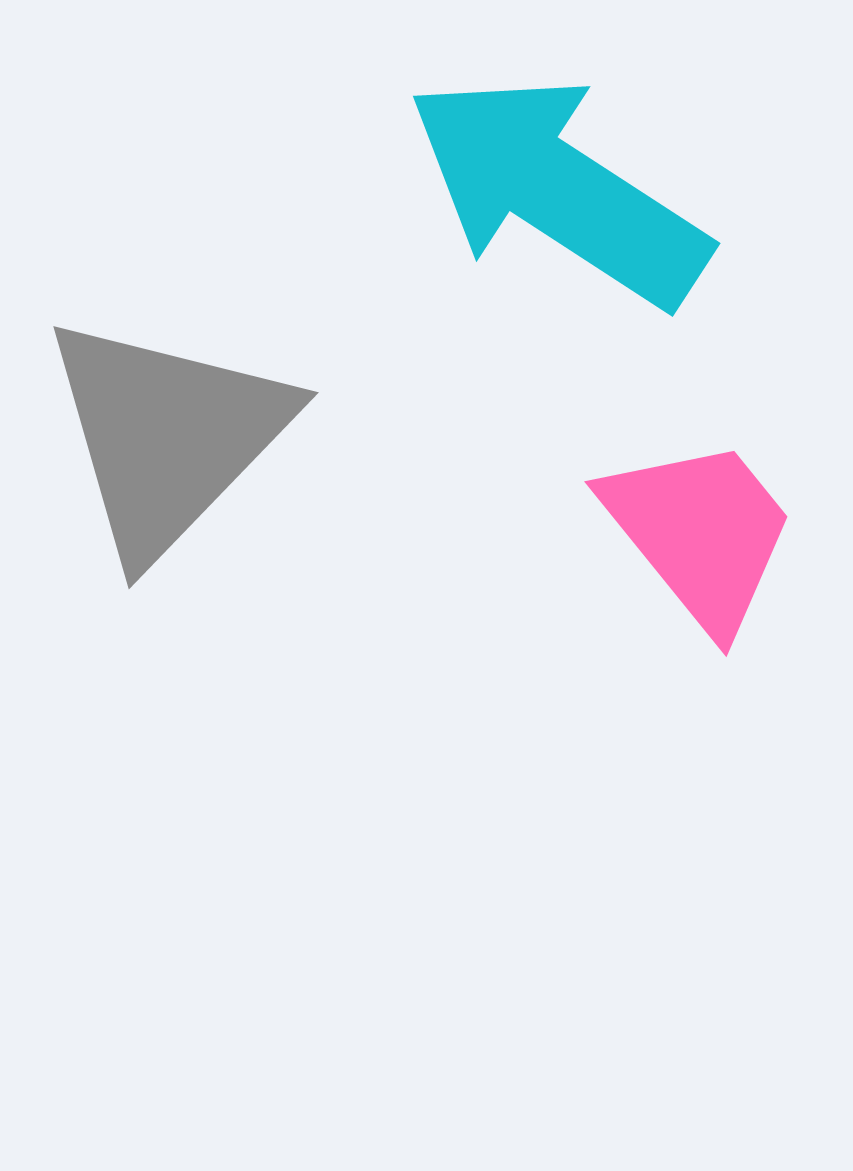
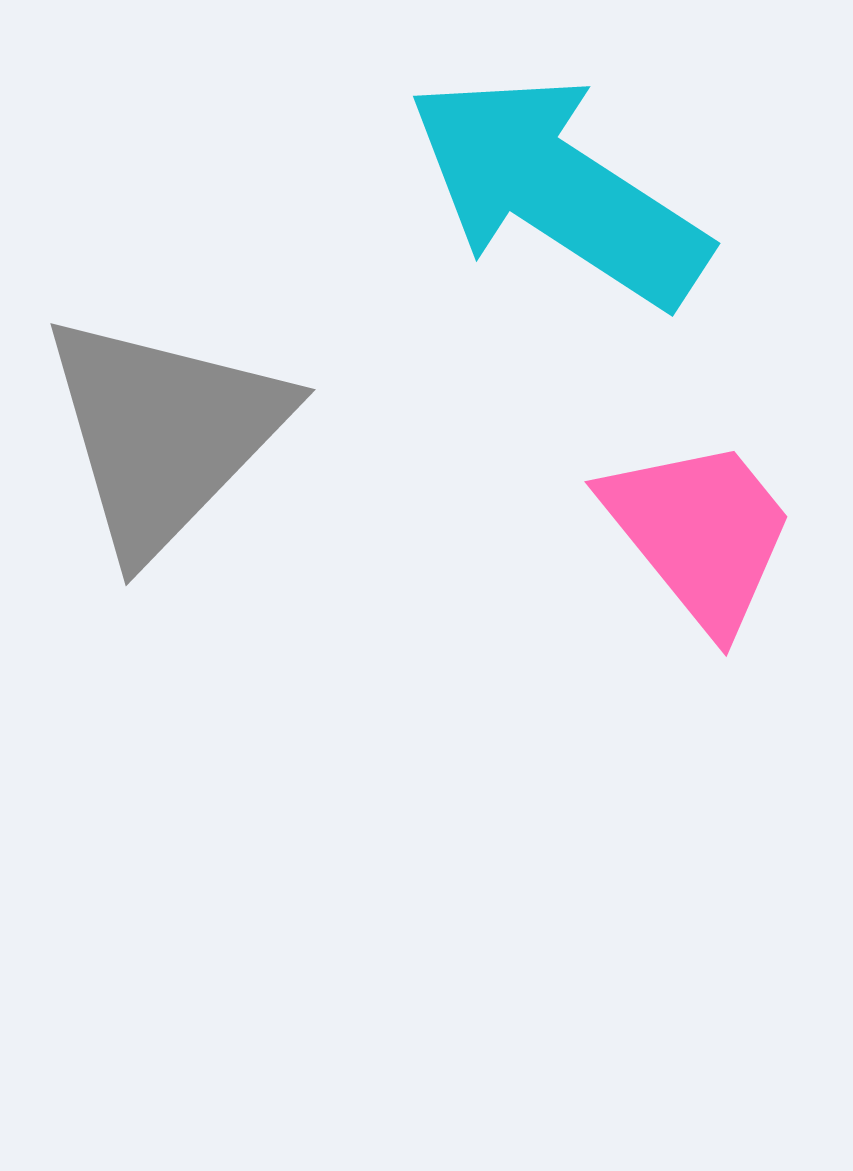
gray triangle: moved 3 px left, 3 px up
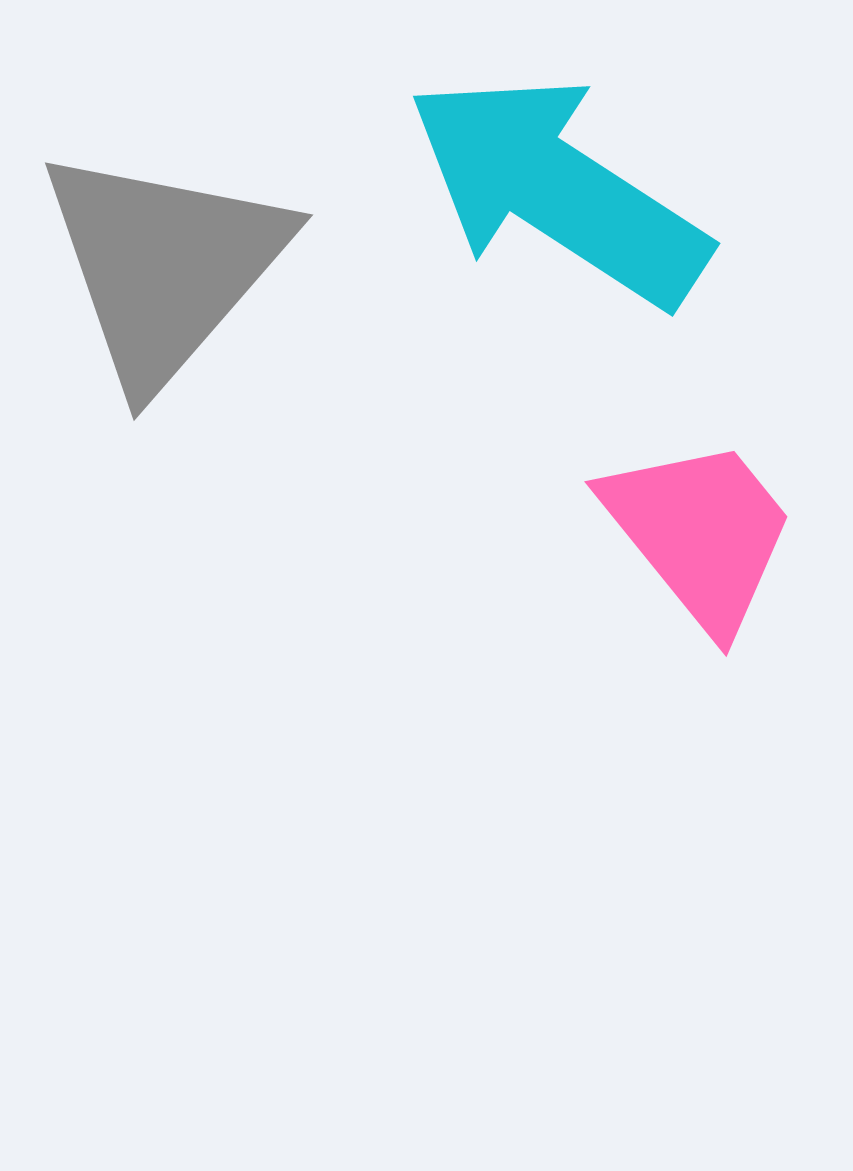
gray triangle: moved 167 px up; rotated 3 degrees counterclockwise
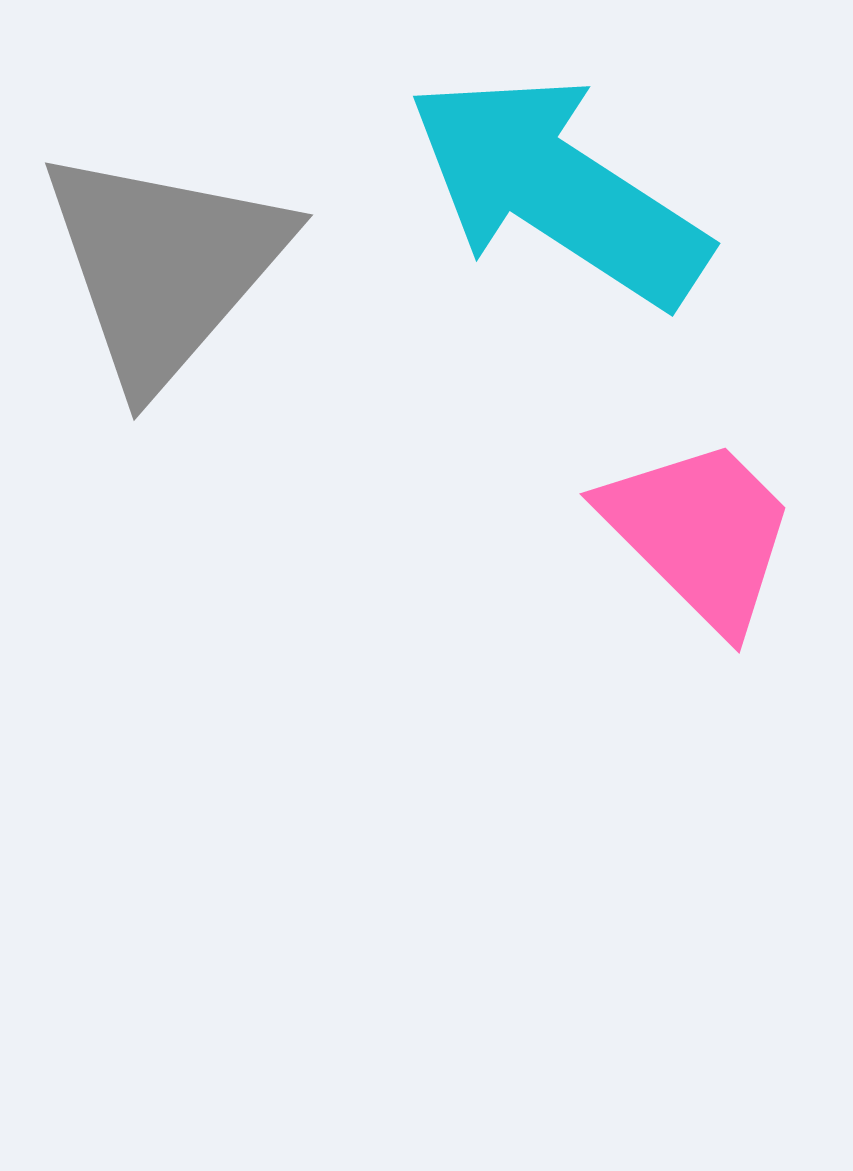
pink trapezoid: rotated 6 degrees counterclockwise
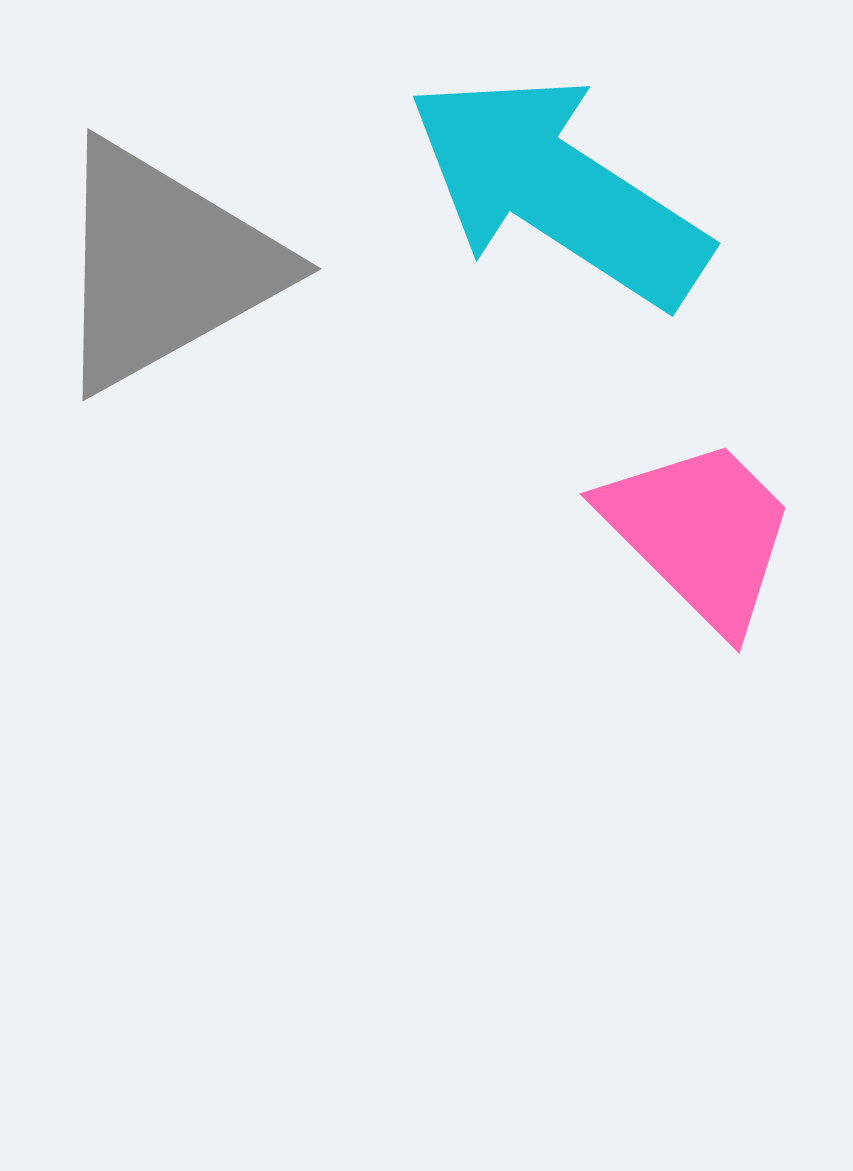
gray triangle: rotated 20 degrees clockwise
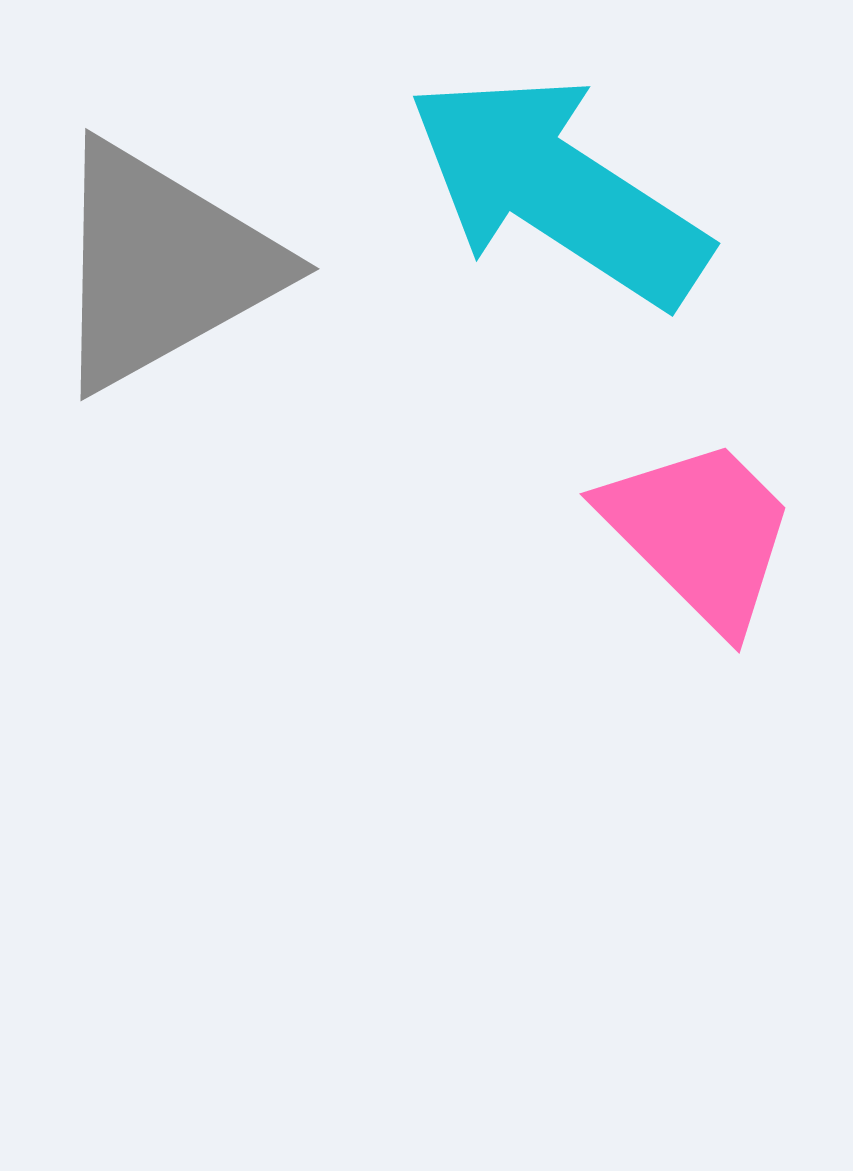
gray triangle: moved 2 px left
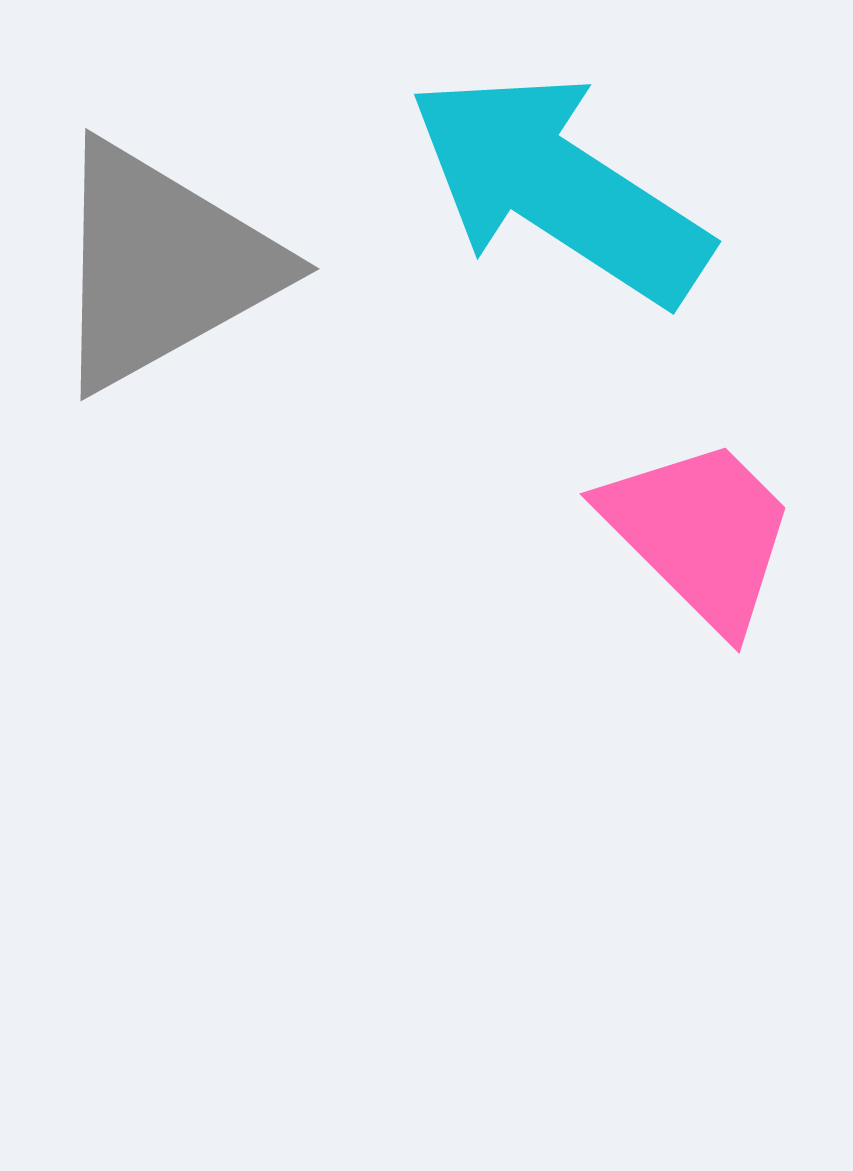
cyan arrow: moved 1 px right, 2 px up
